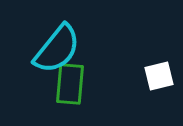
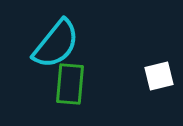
cyan semicircle: moved 1 px left, 5 px up
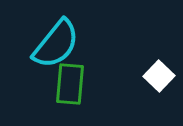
white square: rotated 32 degrees counterclockwise
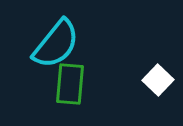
white square: moved 1 px left, 4 px down
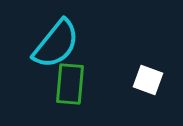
white square: moved 10 px left; rotated 24 degrees counterclockwise
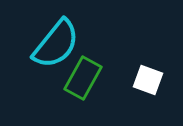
green rectangle: moved 13 px right, 6 px up; rotated 24 degrees clockwise
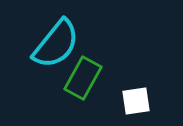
white square: moved 12 px left, 21 px down; rotated 28 degrees counterclockwise
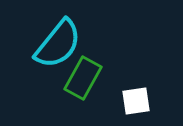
cyan semicircle: moved 2 px right
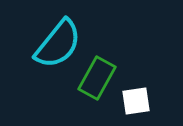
green rectangle: moved 14 px right
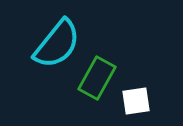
cyan semicircle: moved 1 px left
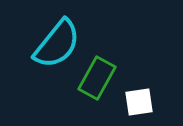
white square: moved 3 px right, 1 px down
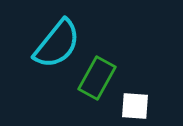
white square: moved 4 px left, 4 px down; rotated 12 degrees clockwise
